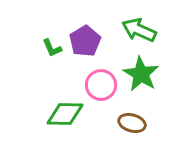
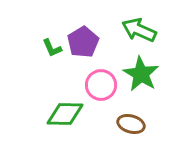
purple pentagon: moved 2 px left, 1 px down
brown ellipse: moved 1 px left, 1 px down
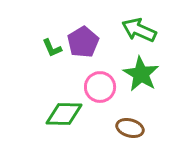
pink circle: moved 1 px left, 2 px down
green diamond: moved 1 px left
brown ellipse: moved 1 px left, 4 px down
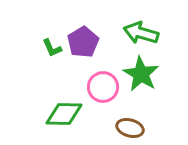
green arrow: moved 2 px right, 3 px down; rotated 8 degrees counterclockwise
pink circle: moved 3 px right
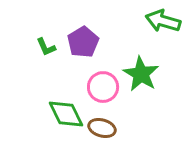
green arrow: moved 22 px right, 12 px up
green L-shape: moved 6 px left, 1 px up
green diamond: moved 2 px right; rotated 63 degrees clockwise
brown ellipse: moved 28 px left
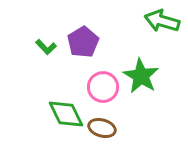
green arrow: moved 1 px left
green L-shape: rotated 20 degrees counterclockwise
green star: moved 2 px down
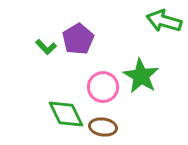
green arrow: moved 2 px right
purple pentagon: moved 5 px left, 3 px up
brown ellipse: moved 1 px right, 1 px up; rotated 8 degrees counterclockwise
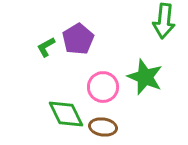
green arrow: rotated 100 degrees counterclockwise
green L-shape: rotated 105 degrees clockwise
green star: moved 4 px right, 1 px down; rotated 9 degrees counterclockwise
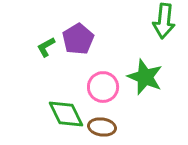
brown ellipse: moved 1 px left
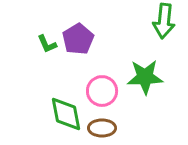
green L-shape: moved 1 px right, 3 px up; rotated 85 degrees counterclockwise
green star: rotated 24 degrees counterclockwise
pink circle: moved 1 px left, 4 px down
green diamond: rotated 15 degrees clockwise
brown ellipse: moved 1 px down; rotated 8 degrees counterclockwise
